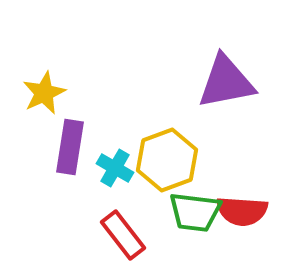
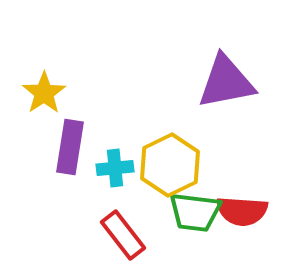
yellow star: rotated 9 degrees counterclockwise
yellow hexagon: moved 3 px right, 5 px down; rotated 6 degrees counterclockwise
cyan cross: rotated 36 degrees counterclockwise
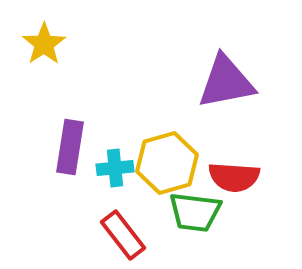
yellow star: moved 49 px up
yellow hexagon: moved 3 px left, 2 px up; rotated 10 degrees clockwise
red semicircle: moved 8 px left, 34 px up
